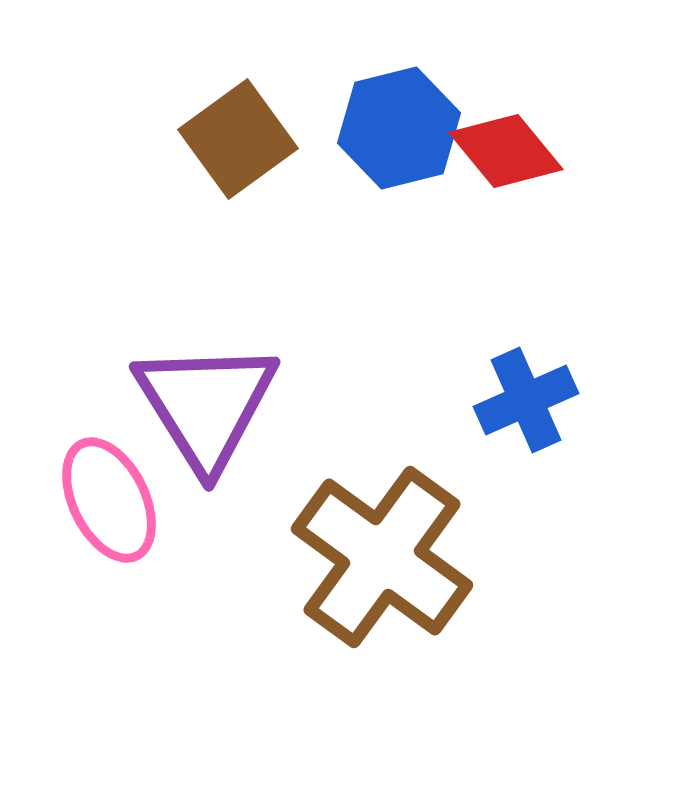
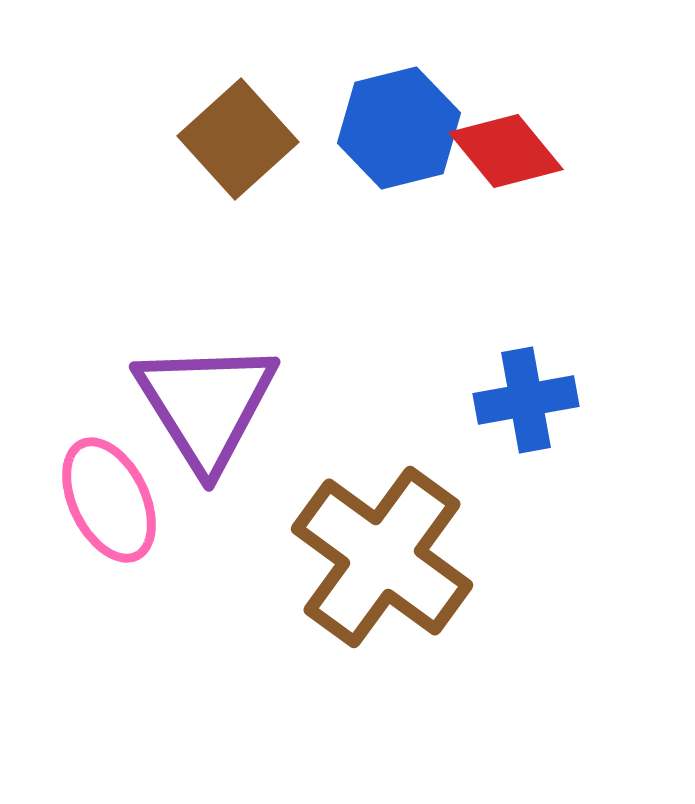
brown square: rotated 6 degrees counterclockwise
blue cross: rotated 14 degrees clockwise
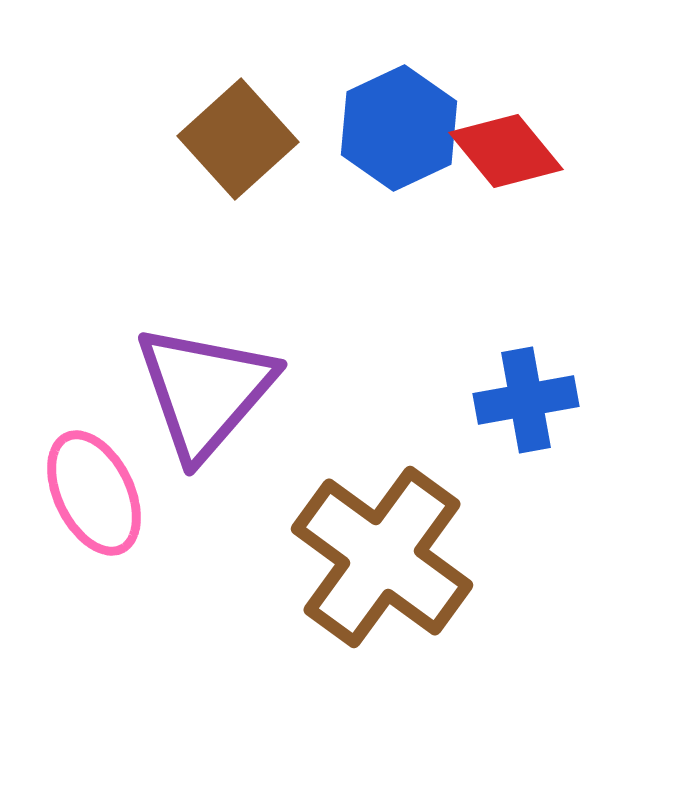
blue hexagon: rotated 11 degrees counterclockwise
purple triangle: moved 1 px left, 14 px up; rotated 13 degrees clockwise
pink ellipse: moved 15 px left, 7 px up
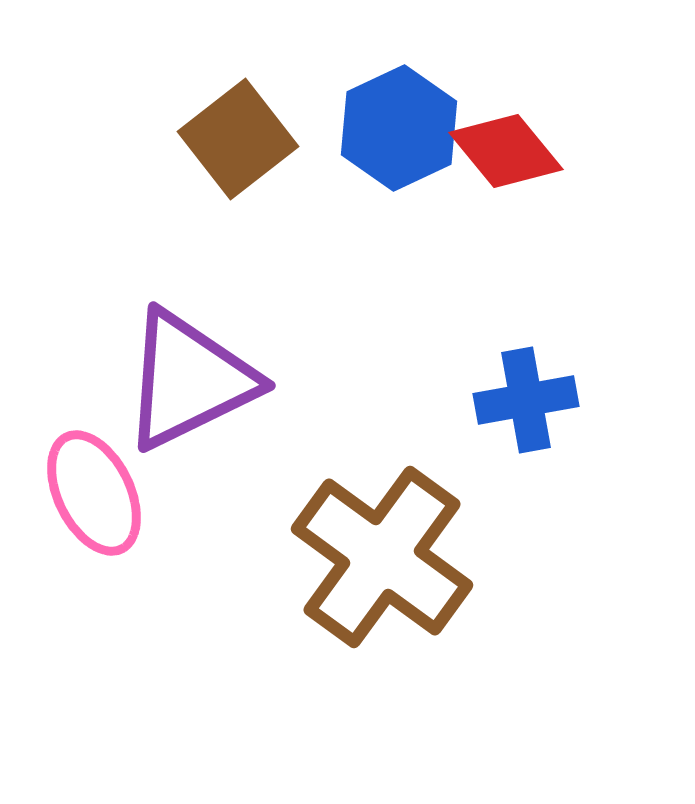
brown square: rotated 4 degrees clockwise
purple triangle: moved 16 px left, 11 px up; rotated 23 degrees clockwise
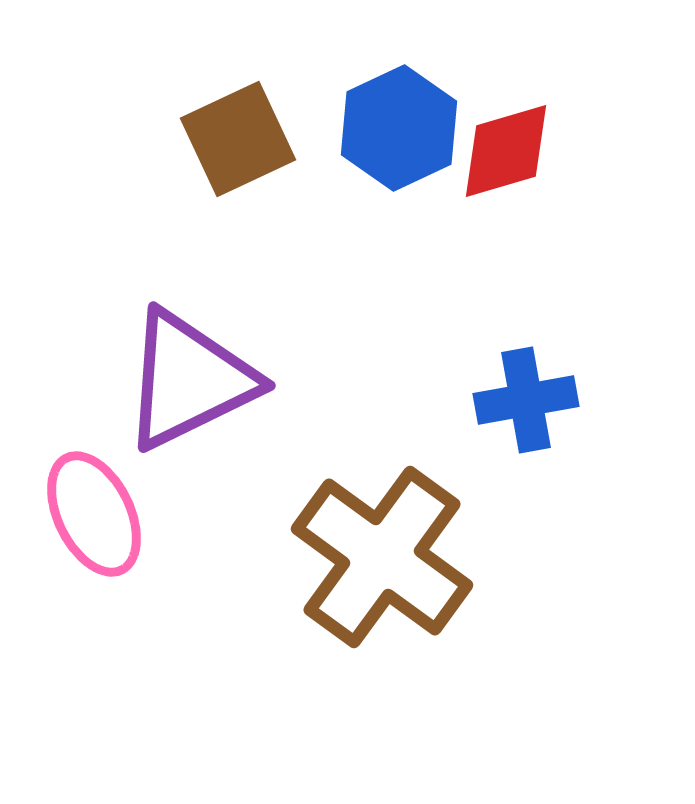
brown square: rotated 13 degrees clockwise
red diamond: rotated 67 degrees counterclockwise
pink ellipse: moved 21 px down
